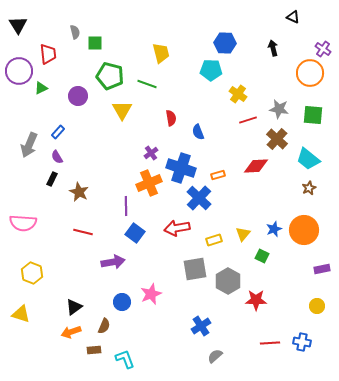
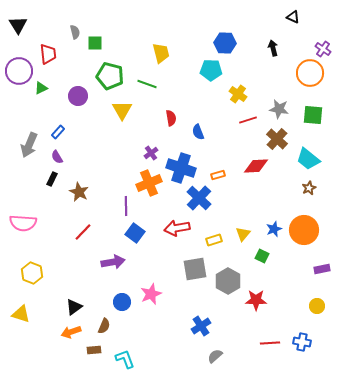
red line at (83, 232): rotated 60 degrees counterclockwise
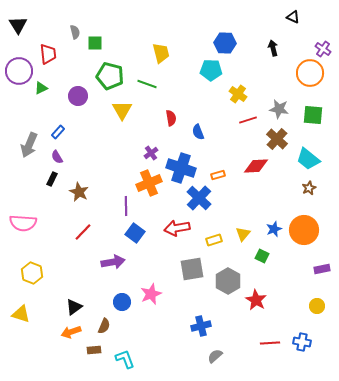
gray square at (195, 269): moved 3 px left
red star at (256, 300): rotated 30 degrees clockwise
blue cross at (201, 326): rotated 18 degrees clockwise
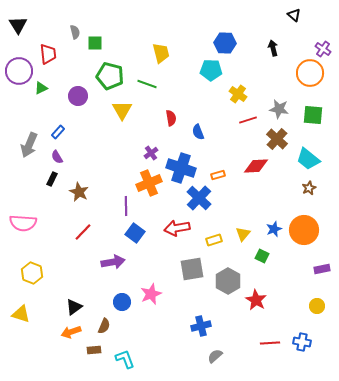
black triangle at (293, 17): moved 1 px right, 2 px up; rotated 16 degrees clockwise
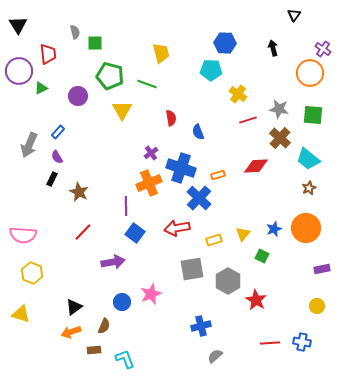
black triangle at (294, 15): rotated 24 degrees clockwise
brown cross at (277, 139): moved 3 px right, 1 px up
pink semicircle at (23, 223): moved 12 px down
orange circle at (304, 230): moved 2 px right, 2 px up
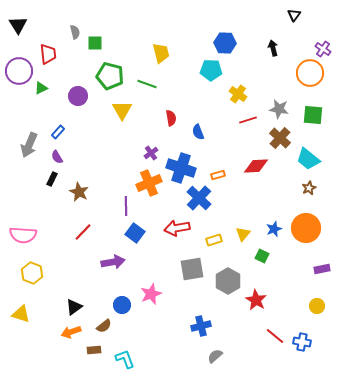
blue circle at (122, 302): moved 3 px down
brown semicircle at (104, 326): rotated 28 degrees clockwise
red line at (270, 343): moved 5 px right, 7 px up; rotated 42 degrees clockwise
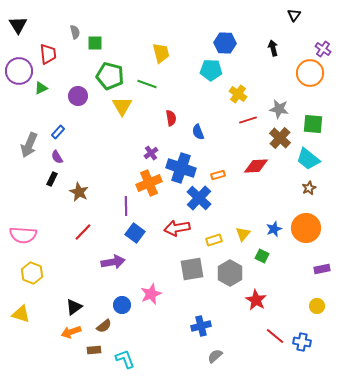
yellow triangle at (122, 110): moved 4 px up
green square at (313, 115): moved 9 px down
gray hexagon at (228, 281): moved 2 px right, 8 px up
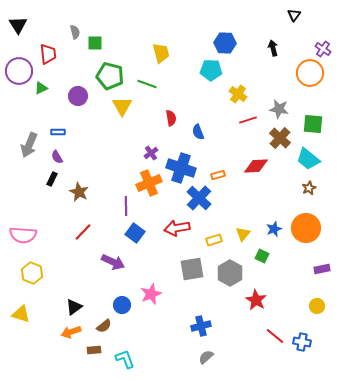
blue rectangle at (58, 132): rotated 48 degrees clockwise
purple arrow at (113, 262): rotated 35 degrees clockwise
gray semicircle at (215, 356): moved 9 px left, 1 px down
